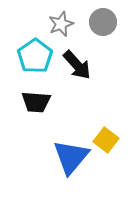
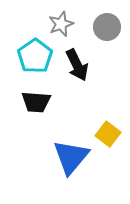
gray circle: moved 4 px right, 5 px down
black arrow: rotated 16 degrees clockwise
yellow square: moved 2 px right, 6 px up
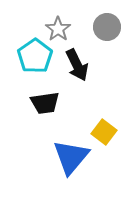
gray star: moved 3 px left, 5 px down; rotated 15 degrees counterclockwise
black trapezoid: moved 9 px right, 1 px down; rotated 12 degrees counterclockwise
yellow square: moved 4 px left, 2 px up
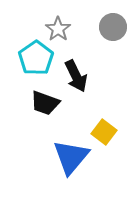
gray circle: moved 6 px right
cyan pentagon: moved 1 px right, 2 px down
black arrow: moved 1 px left, 11 px down
black trapezoid: rotated 28 degrees clockwise
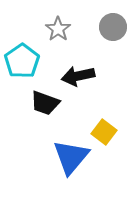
cyan pentagon: moved 14 px left, 3 px down
black arrow: moved 2 px right; rotated 104 degrees clockwise
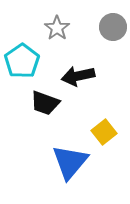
gray star: moved 1 px left, 1 px up
yellow square: rotated 15 degrees clockwise
blue triangle: moved 1 px left, 5 px down
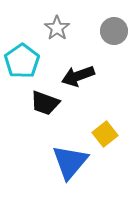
gray circle: moved 1 px right, 4 px down
black arrow: rotated 8 degrees counterclockwise
yellow square: moved 1 px right, 2 px down
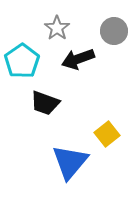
black arrow: moved 17 px up
yellow square: moved 2 px right
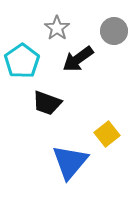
black arrow: rotated 16 degrees counterclockwise
black trapezoid: moved 2 px right
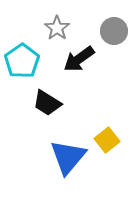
black arrow: moved 1 px right
black trapezoid: rotated 12 degrees clockwise
yellow square: moved 6 px down
blue triangle: moved 2 px left, 5 px up
